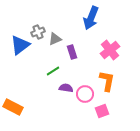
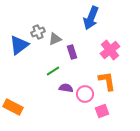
blue triangle: moved 1 px left
orange L-shape: rotated 20 degrees counterclockwise
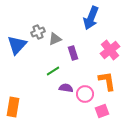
blue triangle: moved 2 px left; rotated 10 degrees counterclockwise
purple rectangle: moved 1 px right, 1 px down
orange rectangle: rotated 72 degrees clockwise
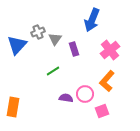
blue arrow: moved 1 px right, 2 px down
gray triangle: rotated 32 degrees counterclockwise
purple rectangle: moved 1 px right, 4 px up
orange L-shape: rotated 130 degrees counterclockwise
purple semicircle: moved 10 px down
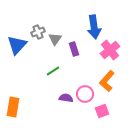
blue arrow: moved 2 px right, 7 px down; rotated 30 degrees counterclockwise
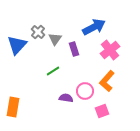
blue arrow: rotated 110 degrees counterclockwise
gray cross: rotated 24 degrees counterclockwise
pink circle: moved 3 px up
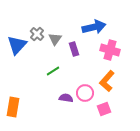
blue arrow: rotated 15 degrees clockwise
gray cross: moved 1 px left, 2 px down
pink cross: rotated 36 degrees counterclockwise
pink circle: moved 2 px down
pink square: moved 2 px right, 2 px up
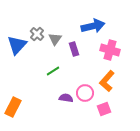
blue arrow: moved 1 px left, 1 px up
orange rectangle: rotated 18 degrees clockwise
